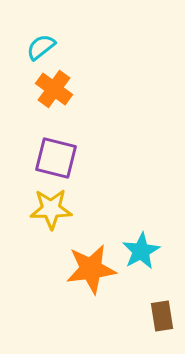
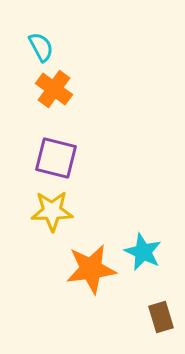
cyan semicircle: rotated 100 degrees clockwise
yellow star: moved 1 px right, 2 px down
cyan star: moved 2 px right, 1 px down; rotated 18 degrees counterclockwise
brown rectangle: moved 1 px left, 1 px down; rotated 8 degrees counterclockwise
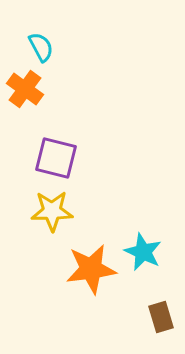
orange cross: moved 29 px left
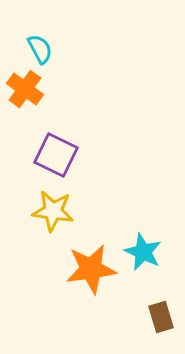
cyan semicircle: moved 1 px left, 2 px down
purple square: moved 3 px up; rotated 12 degrees clockwise
yellow star: moved 1 px right; rotated 9 degrees clockwise
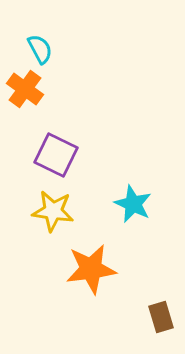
cyan star: moved 10 px left, 48 px up
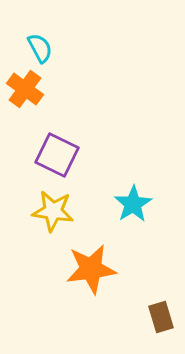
cyan semicircle: moved 1 px up
purple square: moved 1 px right
cyan star: rotated 15 degrees clockwise
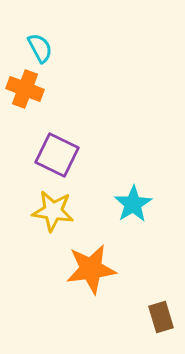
orange cross: rotated 15 degrees counterclockwise
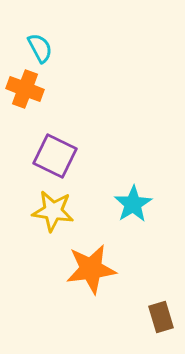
purple square: moved 2 px left, 1 px down
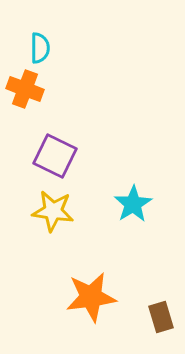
cyan semicircle: rotated 28 degrees clockwise
orange star: moved 28 px down
